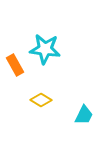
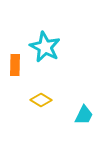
cyan star: moved 2 px up; rotated 20 degrees clockwise
orange rectangle: rotated 30 degrees clockwise
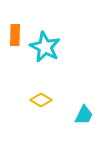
orange rectangle: moved 30 px up
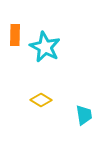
cyan trapezoid: rotated 35 degrees counterclockwise
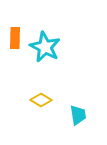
orange rectangle: moved 3 px down
cyan trapezoid: moved 6 px left
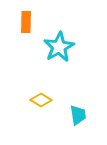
orange rectangle: moved 11 px right, 16 px up
cyan star: moved 14 px right; rotated 16 degrees clockwise
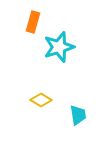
orange rectangle: moved 7 px right; rotated 15 degrees clockwise
cyan star: rotated 12 degrees clockwise
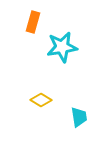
cyan star: moved 3 px right; rotated 8 degrees clockwise
cyan trapezoid: moved 1 px right, 2 px down
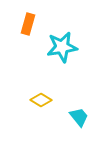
orange rectangle: moved 5 px left, 2 px down
cyan trapezoid: rotated 30 degrees counterclockwise
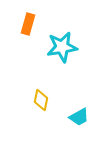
yellow diamond: rotated 70 degrees clockwise
cyan trapezoid: rotated 100 degrees clockwise
